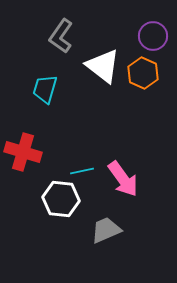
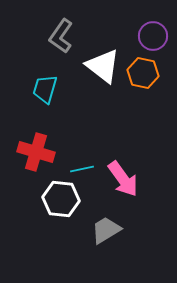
orange hexagon: rotated 12 degrees counterclockwise
red cross: moved 13 px right
cyan line: moved 2 px up
gray trapezoid: rotated 8 degrees counterclockwise
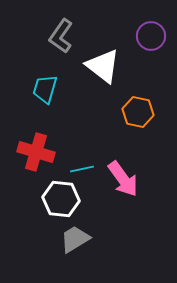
purple circle: moved 2 px left
orange hexagon: moved 5 px left, 39 px down
gray trapezoid: moved 31 px left, 9 px down
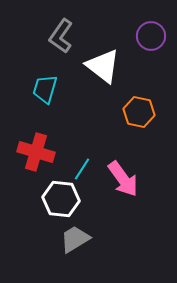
orange hexagon: moved 1 px right
cyan line: rotated 45 degrees counterclockwise
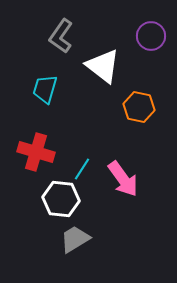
orange hexagon: moved 5 px up
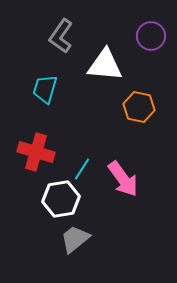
white triangle: moved 2 px right, 1 px up; rotated 33 degrees counterclockwise
white hexagon: rotated 15 degrees counterclockwise
gray trapezoid: rotated 8 degrees counterclockwise
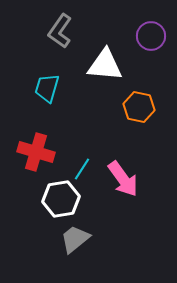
gray L-shape: moved 1 px left, 5 px up
cyan trapezoid: moved 2 px right, 1 px up
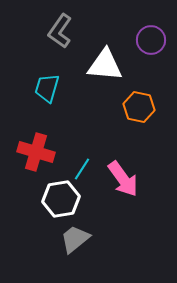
purple circle: moved 4 px down
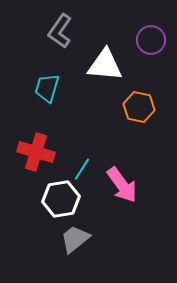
pink arrow: moved 1 px left, 6 px down
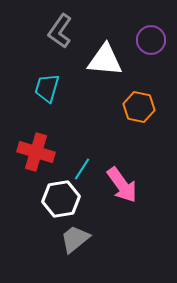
white triangle: moved 5 px up
